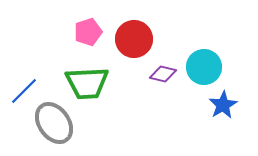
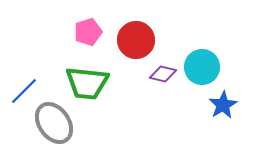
red circle: moved 2 px right, 1 px down
cyan circle: moved 2 px left
green trapezoid: rotated 9 degrees clockwise
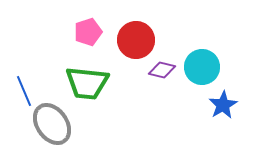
purple diamond: moved 1 px left, 4 px up
blue line: rotated 68 degrees counterclockwise
gray ellipse: moved 2 px left, 1 px down
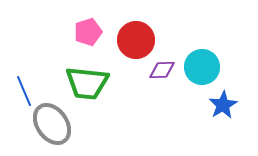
purple diamond: rotated 16 degrees counterclockwise
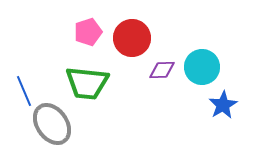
red circle: moved 4 px left, 2 px up
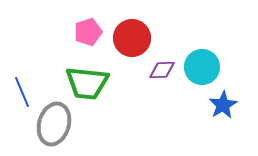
blue line: moved 2 px left, 1 px down
gray ellipse: moved 2 px right; rotated 51 degrees clockwise
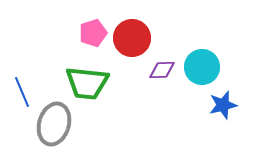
pink pentagon: moved 5 px right, 1 px down
blue star: rotated 16 degrees clockwise
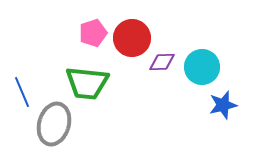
purple diamond: moved 8 px up
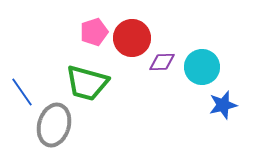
pink pentagon: moved 1 px right, 1 px up
green trapezoid: rotated 9 degrees clockwise
blue line: rotated 12 degrees counterclockwise
gray ellipse: moved 1 px down
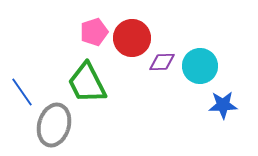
cyan circle: moved 2 px left, 1 px up
green trapezoid: rotated 48 degrees clockwise
blue star: rotated 12 degrees clockwise
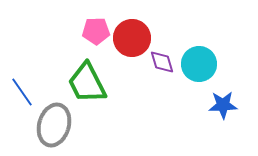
pink pentagon: moved 2 px right, 1 px up; rotated 16 degrees clockwise
purple diamond: rotated 76 degrees clockwise
cyan circle: moved 1 px left, 2 px up
